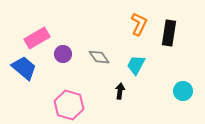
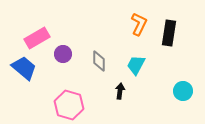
gray diamond: moved 4 px down; rotated 35 degrees clockwise
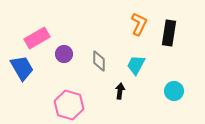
purple circle: moved 1 px right
blue trapezoid: moved 2 px left; rotated 20 degrees clockwise
cyan circle: moved 9 px left
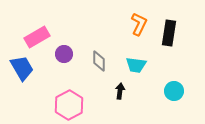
pink rectangle: moved 1 px up
cyan trapezoid: rotated 110 degrees counterclockwise
pink hexagon: rotated 16 degrees clockwise
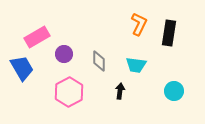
pink hexagon: moved 13 px up
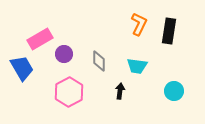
black rectangle: moved 2 px up
pink rectangle: moved 3 px right, 2 px down
cyan trapezoid: moved 1 px right, 1 px down
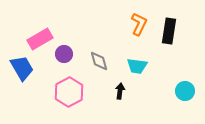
gray diamond: rotated 15 degrees counterclockwise
cyan circle: moved 11 px right
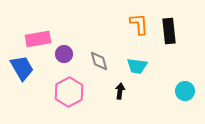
orange L-shape: rotated 30 degrees counterclockwise
black rectangle: rotated 15 degrees counterclockwise
pink rectangle: moved 2 px left; rotated 20 degrees clockwise
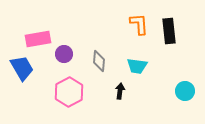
gray diamond: rotated 20 degrees clockwise
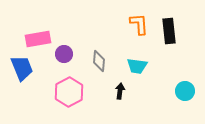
blue trapezoid: rotated 8 degrees clockwise
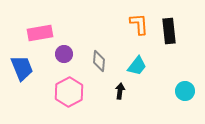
pink rectangle: moved 2 px right, 6 px up
cyan trapezoid: rotated 60 degrees counterclockwise
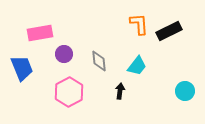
black rectangle: rotated 70 degrees clockwise
gray diamond: rotated 10 degrees counterclockwise
